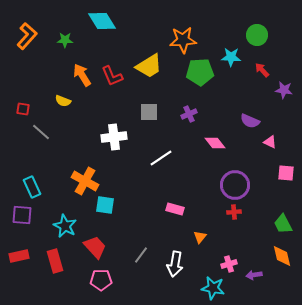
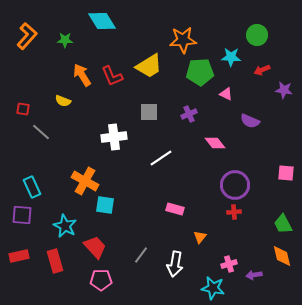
red arrow at (262, 70): rotated 70 degrees counterclockwise
pink triangle at (270, 142): moved 44 px left, 48 px up
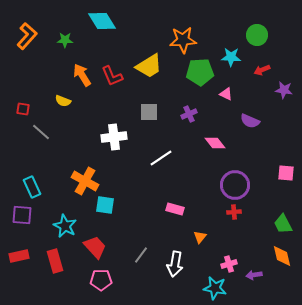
cyan star at (213, 288): moved 2 px right
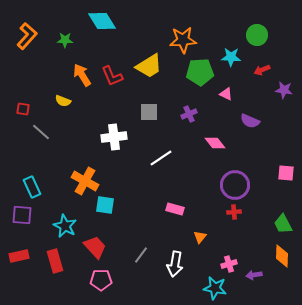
orange diamond at (282, 256): rotated 15 degrees clockwise
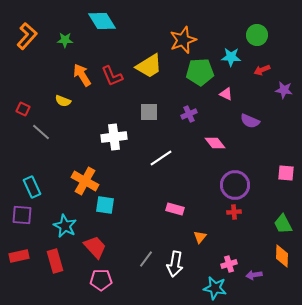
orange star at (183, 40): rotated 16 degrees counterclockwise
red square at (23, 109): rotated 16 degrees clockwise
gray line at (141, 255): moved 5 px right, 4 px down
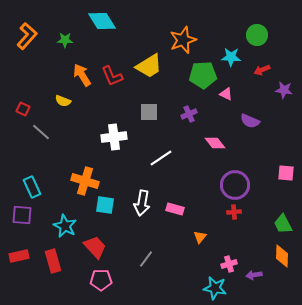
green pentagon at (200, 72): moved 3 px right, 3 px down
orange cross at (85, 181): rotated 12 degrees counterclockwise
red rectangle at (55, 261): moved 2 px left
white arrow at (175, 264): moved 33 px left, 61 px up
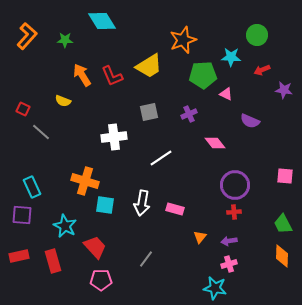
gray square at (149, 112): rotated 12 degrees counterclockwise
pink square at (286, 173): moved 1 px left, 3 px down
purple arrow at (254, 275): moved 25 px left, 34 px up
